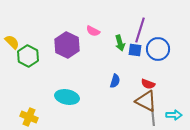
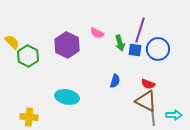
pink semicircle: moved 4 px right, 2 px down
yellow cross: rotated 18 degrees counterclockwise
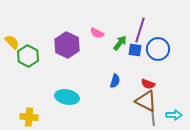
green arrow: rotated 126 degrees counterclockwise
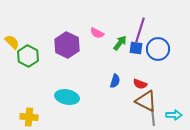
blue square: moved 1 px right, 2 px up
red semicircle: moved 8 px left
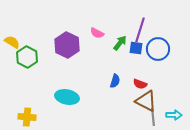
yellow semicircle: rotated 14 degrees counterclockwise
green hexagon: moved 1 px left, 1 px down
yellow cross: moved 2 px left
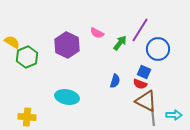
purple line: rotated 15 degrees clockwise
blue square: moved 8 px right, 24 px down; rotated 16 degrees clockwise
green hexagon: rotated 10 degrees clockwise
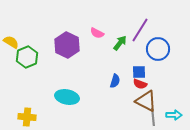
yellow semicircle: moved 1 px left
blue square: moved 5 px left; rotated 24 degrees counterclockwise
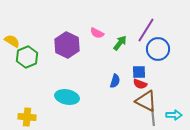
purple line: moved 6 px right
yellow semicircle: moved 1 px right, 1 px up
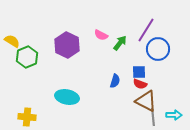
pink semicircle: moved 4 px right, 2 px down
